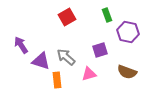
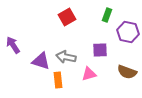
green rectangle: rotated 40 degrees clockwise
purple arrow: moved 8 px left
purple square: rotated 14 degrees clockwise
gray arrow: rotated 30 degrees counterclockwise
orange rectangle: moved 1 px right
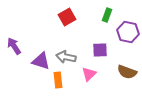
purple arrow: moved 1 px right, 1 px down
pink triangle: rotated 28 degrees counterclockwise
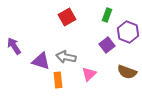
purple hexagon: rotated 10 degrees clockwise
purple square: moved 7 px right, 5 px up; rotated 35 degrees counterclockwise
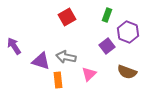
purple square: moved 1 px down
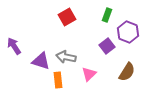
brown semicircle: rotated 78 degrees counterclockwise
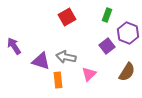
purple hexagon: moved 1 px down
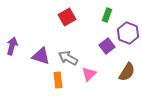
purple arrow: moved 2 px left; rotated 48 degrees clockwise
gray arrow: moved 2 px right, 1 px down; rotated 18 degrees clockwise
purple triangle: moved 5 px up
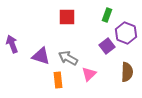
red square: rotated 30 degrees clockwise
purple hexagon: moved 2 px left
purple arrow: moved 2 px up; rotated 36 degrees counterclockwise
brown semicircle: rotated 30 degrees counterclockwise
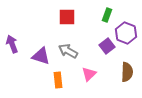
gray arrow: moved 7 px up
